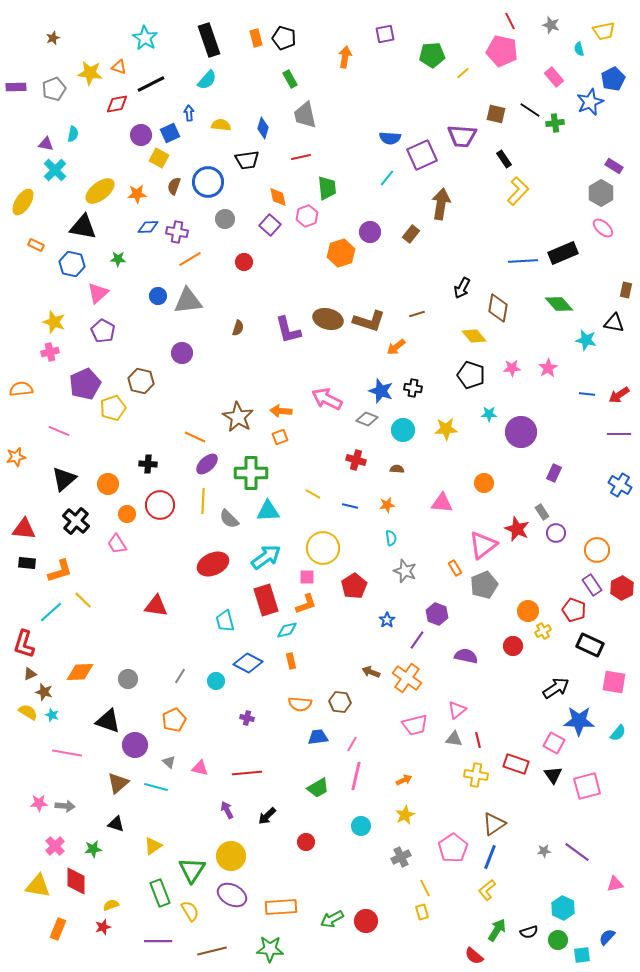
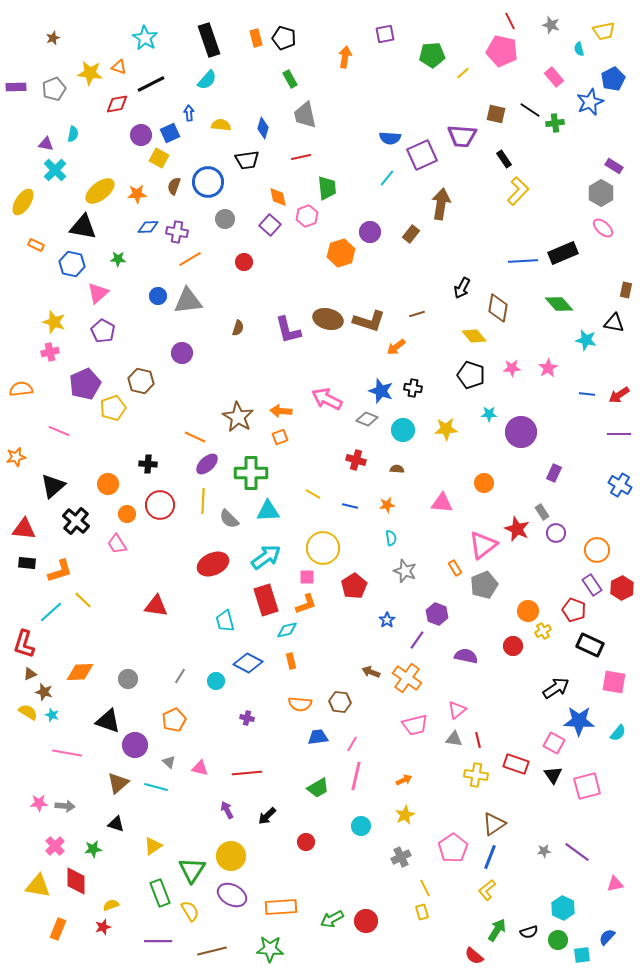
black triangle at (64, 479): moved 11 px left, 7 px down
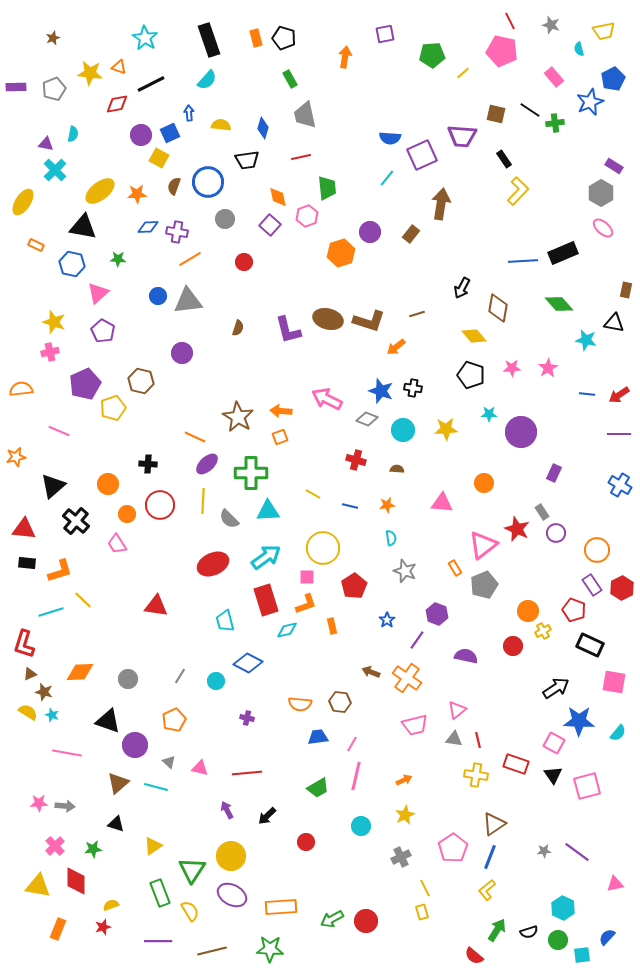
cyan line at (51, 612): rotated 25 degrees clockwise
orange rectangle at (291, 661): moved 41 px right, 35 px up
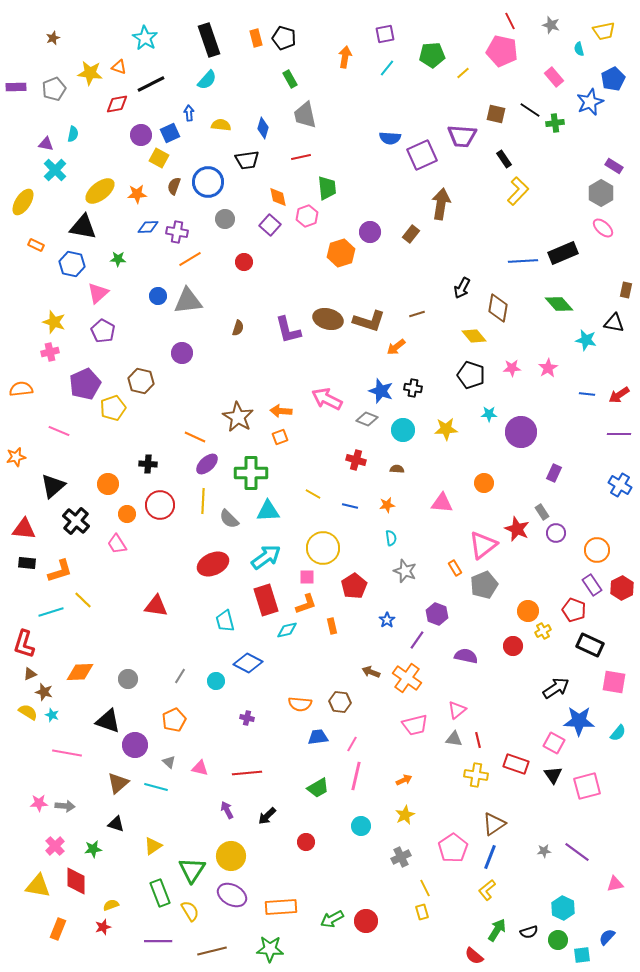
cyan line at (387, 178): moved 110 px up
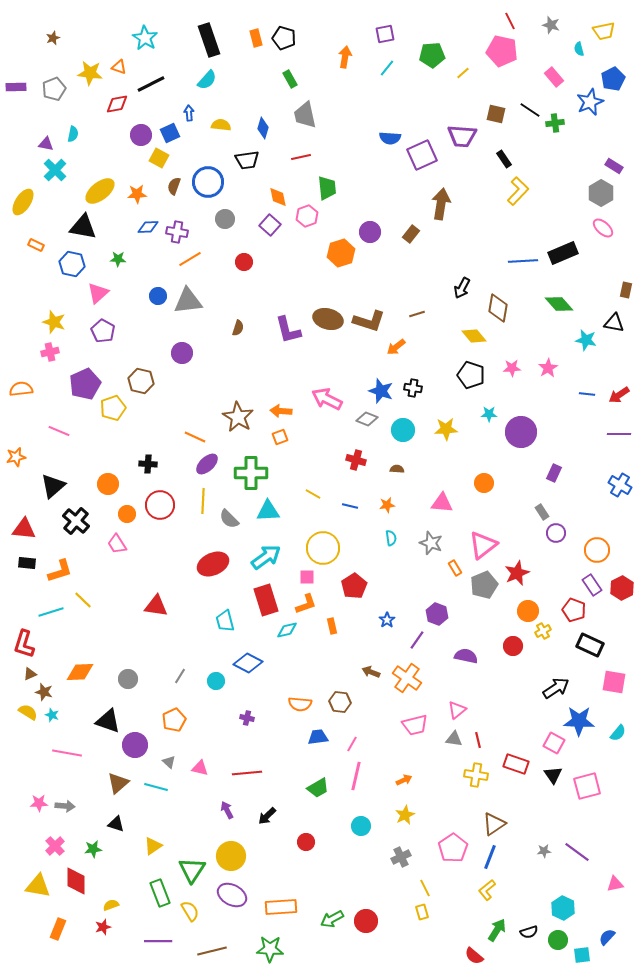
red star at (517, 529): moved 44 px down; rotated 25 degrees clockwise
gray star at (405, 571): moved 26 px right, 28 px up
